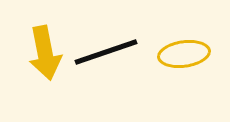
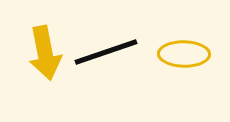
yellow ellipse: rotated 9 degrees clockwise
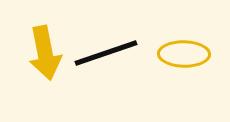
black line: moved 1 px down
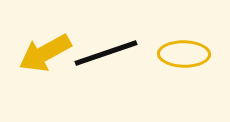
yellow arrow: rotated 72 degrees clockwise
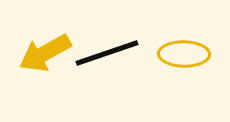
black line: moved 1 px right
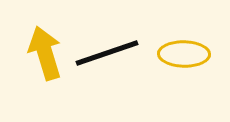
yellow arrow: rotated 102 degrees clockwise
